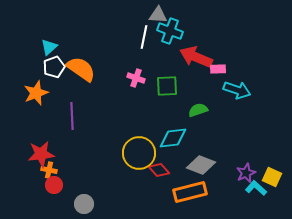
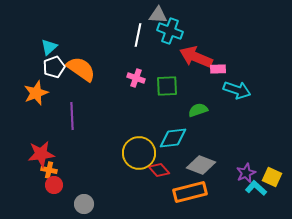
white line: moved 6 px left, 2 px up
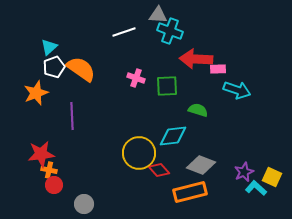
white line: moved 14 px left, 3 px up; rotated 60 degrees clockwise
red arrow: moved 2 px down; rotated 20 degrees counterclockwise
green semicircle: rotated 36 degrees clockwise
cyan diamond: moved 2 px up
purple star: moved 2 px left, 1 px up
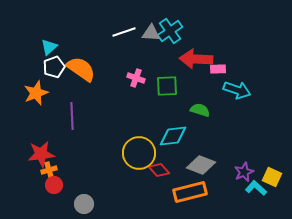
gray triangle: moved 7 px left, 18 px down
cyan cross: rotated 35 degrees clockwise
green semicircle: moved 2 px right
orange cross: rotated 28 degrees counterclockwise
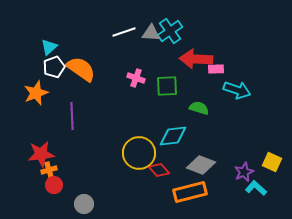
pink rectangle: moved 2 px left
green semicircle: moved 1 px left, 2 px up
yellow square: moved 15 px up
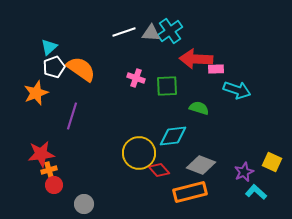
purple line: rotated 20 degrees clockwise
cyan L-shape: moved 4 px down
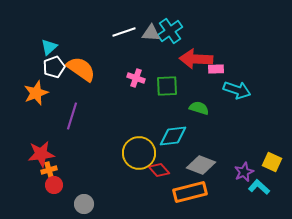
cyan L-shape: moved 3 px right, 5 px up
